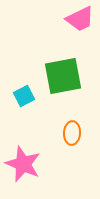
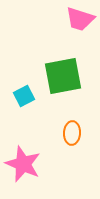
pink trapezoid: rotated 44 degrees clockwise
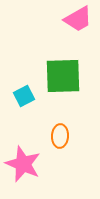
pink trapezoid: moved 2 px left; rotated 48 degrees counterclockwise
green square: rotated 9 degrees clockwise
orange ellipse: moved 12 px left, 3 px down
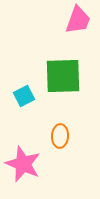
pink trapezoid: moved 1 px down; rotated 40 degrees counterclockwise
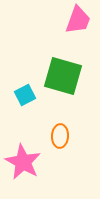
green square: rotated 18 degrees clockwise
cyan square: moved 1 px right, 1 px up
pink star: moved 2 px up; rotated 6 degrees clockwise
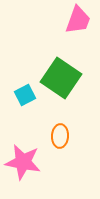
green square: moved 2 px left, 2 px down; rotated 18 degrees clockwise
pink star: rotated 18 degrees counterclockwise
